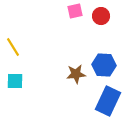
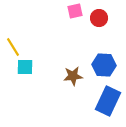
red circle: moved 2 px left, 2 px down
brown star: moved 3 px left, 2 px down
cyan square: moved 10 px right, 14 px up
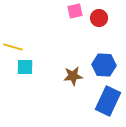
yellow line: rotated 42 degrees counterclockwise
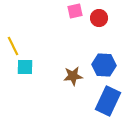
yellow line: moved 1 px up; rotated 48 degrees clockwise
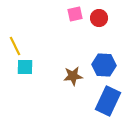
pink square: moved 3 px down
yellow line: moved 2 px right
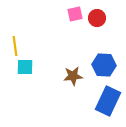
red circle: moved 2 px left
yellow line: rotated 18 degrees clockwise
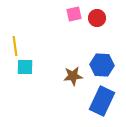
pink square: moved 1 px left
blue hexagon: moved 2 px left
blue rectangle: moved 6 px left
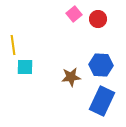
pink square: rotated 28 degrees counterclockwise
red circle: moved 1 px right, 1 px down
yellow line: moved 2 px left, 1 px up
blue hexagon: moved 1 px left
brown star: moved 2 px left, 1 px down
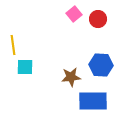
blue rectangle: moved 9 px left; rotated 64 degrees clockwise
